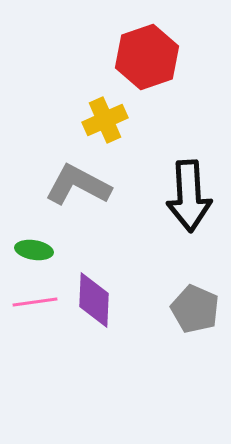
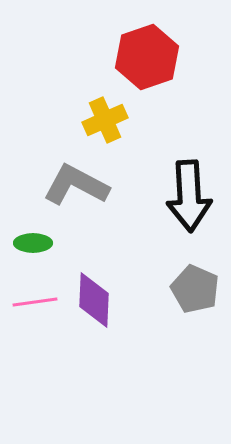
gray L-shape: moved 2 px left
green ellipse: moved 1 px left, 7 px up; rotated 9 degrees counterclockwise
gray pentagon: moved 20 px up
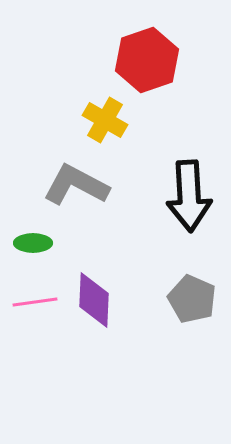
red hexagon: moved 3 px down
yellow cross: rotated 36 degrees counterclockwise
gray pentagon: moved 3 px left, 10 px down
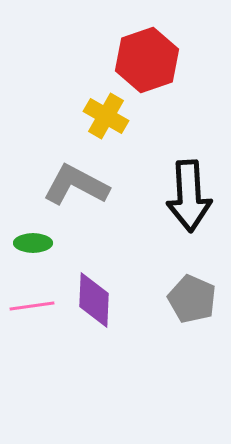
yellow cross: moved 1 px right, 4 px up
pink line: moved 3 px left, 4 px down
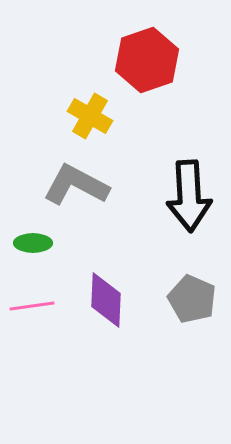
yellow cross: moved 16 px left
purple diamond: moved 12 px right
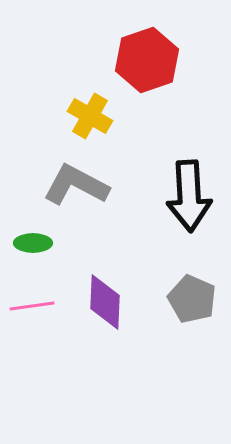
purple diamond: moved 1 px left, 2 px down
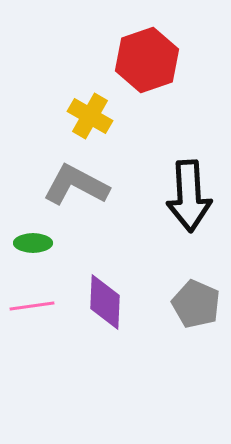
gray pentagon: moved 4 px right, 5 px down
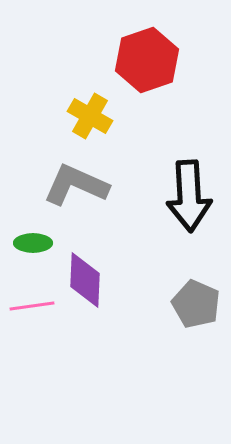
gray L-shape: rotated 4 degrees counterclockwise
purple diamond: moved 20 px left, 22 px up
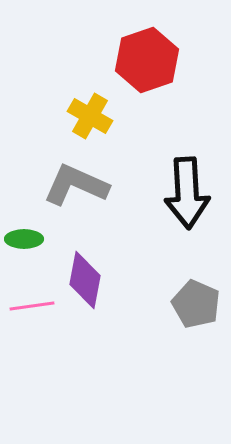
black arrow: moved 2 px left, 3 px up
green ellipse: moved 9 px left, 4 px up
purple diamond: rotated 8 degrees clockwise
